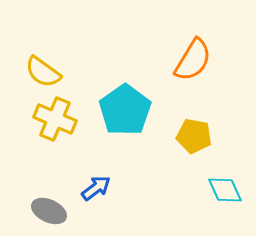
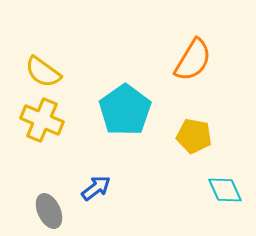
yellow cross: moved 13 px left, 1 px down
gray ellipse: rotated 40 degrees clockwise
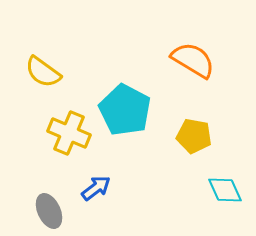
orange semicircle: rotated 90 degrees counterclockwise
cyan pentagon: rotated 9 degrees counterclockwise
yellow cross: moved 27 px right, 13 px down
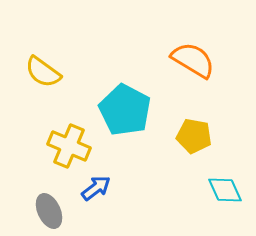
yellow cross: moved 13 px down
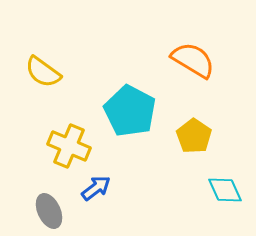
cyan pentagon: moved 5 px right, 1 px down
yellow pentagon: rotated 24 degrees clockwise
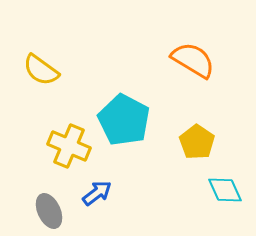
yellow semicircle: moved 2 px left, 2 px up
cyan pentagon: moved 6 px left, 9 px down
yellow pentagon: moved 3 px right, 6 px down
blue arrow: moved 1 px right, 5 px down
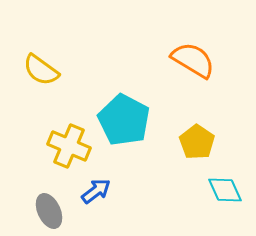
blue arrow: moved 1 px left, 2 px up
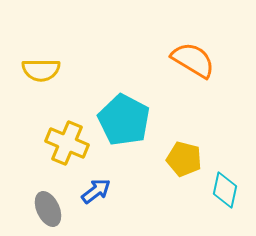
yellow semicircle: rotated 36 degrees counterclockwise
yellow pentagon: moved 13 px left, 17 px down; rotated 20 degrees counterclockwise
yellow cross: moved 2 px left, 3 px up
cyan diamond: rotated 36 degrees clockwise
gray ellipse: moved 1 px left, 2 px up
